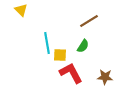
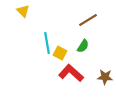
yellow triangle: moved 2 px right, 1 px down
brown line: moved 1 px left, 1 px up
yellow square: moved 2 px up; rotated 24 degrees clockwise
red L-shape: rotated 20 degrees counterclockwise
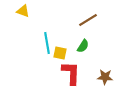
yellow triangle: rotated 24 degrees counterclockwise
yellow square: rotated 16 degrees counterclockwise
red L-shape: rotated 50 degrees clockwise
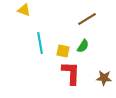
yellow triangle: moved 1 px right, 1 px up
brown line: moved 1 px left, 1 px up
cyan line: moved 7 px left
yellow square: moved 3 px right, 2 px up
brown star: moved 1 px left, 1 px down
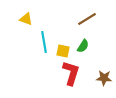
yellow triangle: moved 2 px right, 9 px down
cyan line: moved 4 px right, 1 px up
red L-shape: rotated 15 degrees clockwise
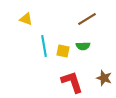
cyan line: moved 4 px down
green semicircle: rotated 56 degrees clockwise
red L-shape: moved 1 px right, 9 px down; rotated 35 degrees counterclockwise
brown star: rotated 14 degrees clockwise
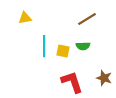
yellow triangle: moved 1 px left, 1 px up; rotated 32 degrees counterclockwise
cyan line: rotated 10 degrees clockwise
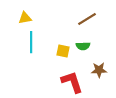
cyan line: moved 13 px left, 4 px up
brown star: moved 5 px left, 8 px up; rotated 21 degrees counterclockwise
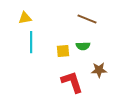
brown line: rotated 54 degrees clockwise
yellow square: rotated 16 degrees counterclockwise
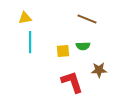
cyan line: moved 1 px left
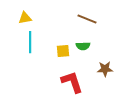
brown star: moved 6 px right, 1 px up
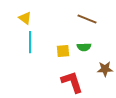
yellow triangle: rotated 48 degrees clockwise
green semicircle: moved 1 px right, 1 px down
